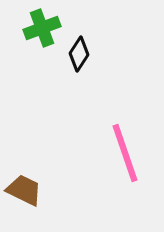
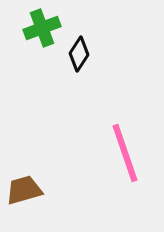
brown trapezoid: rotated 42 degrees counterclockwise
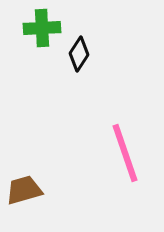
green cross: rotated 18 degrees clockwise
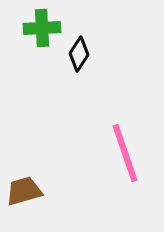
brown trapezoid: moved 1 px down
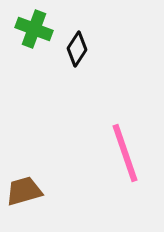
green cross: moved 8 px left, 1 px down; rotated 24 degrees clockwise
black diamond: moved 2 px left, 5 px up
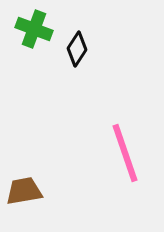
brown trapezoid: rotated 6 degrees clockwise
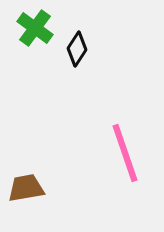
green cross: moved 1 px right, 1 px up; rotated 15 degrees clockwise
brown trapezoid: moved 2 px right, 3 px up
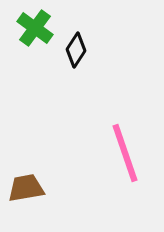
black diamond: moved 1 px left, 1 px down
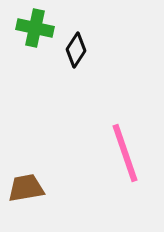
green cross: rotated 24 degrees counterclockwise
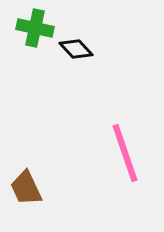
black diamond: moved 1 px up; rotated 76 degrees counterclockwise
brown trapezoid: rotated 105 degrees counterclockwise
